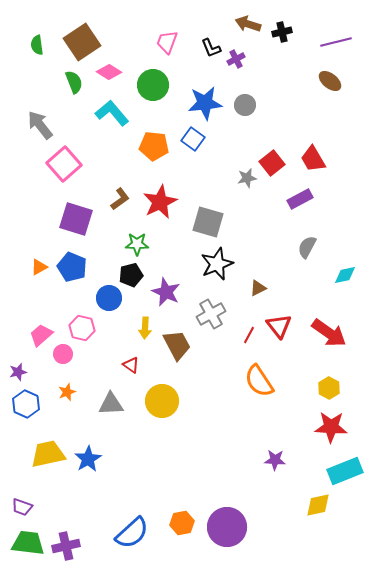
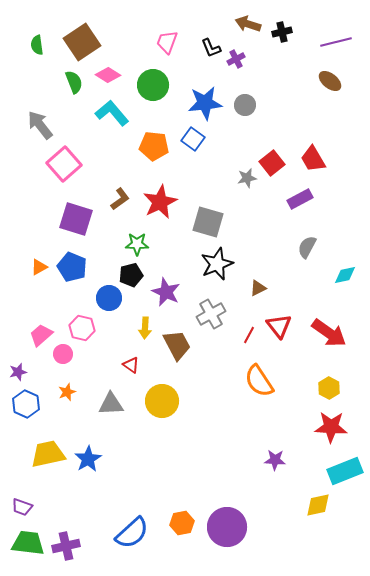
pink diamond at (109, 72): moved 1 px left, 3 px down
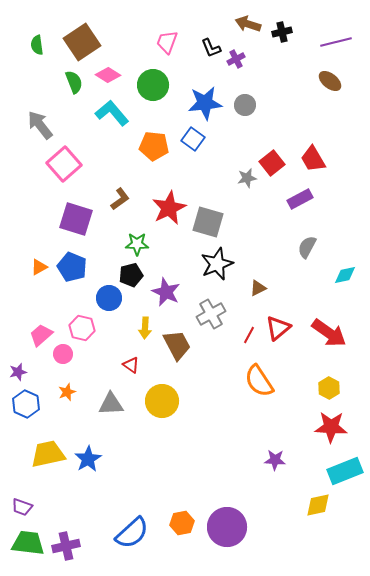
red star at (160, 202): moved 9 px right, 6 px down
red triangle at (279, 326): moved 1 px left, 2 px down; rotated 28 degrees clockwise
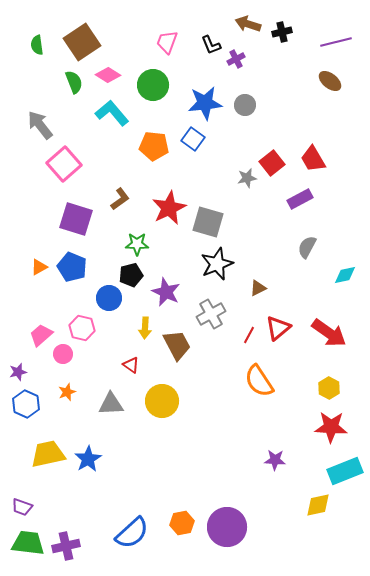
black L-shape at (211, 48): moved 3 px up
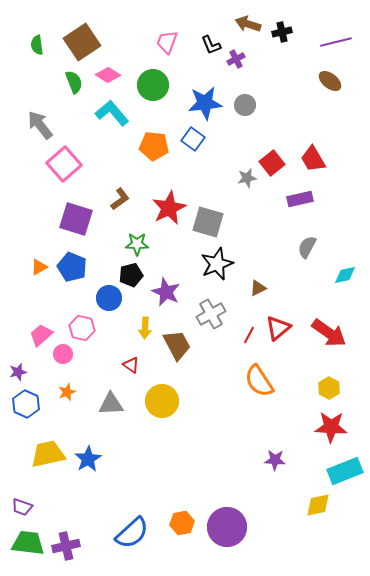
purple rectangle at (300, 199): rotated 15 degrees clockwise
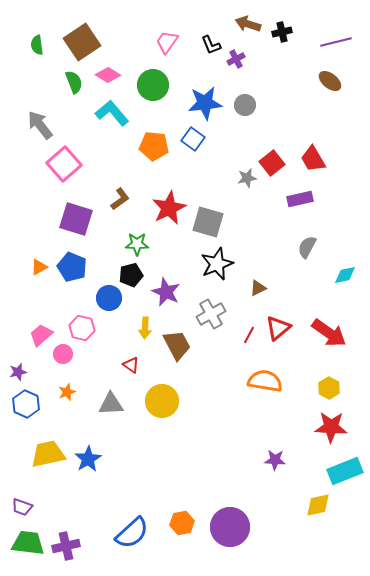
pink trapezoid at (167, 42): rotated 15 degrees clockwise
orange semicircle at (259, 381): moved 6 px right; rotated 132 degrees clockwise
purple circle at (227, 527): moved 3 px right
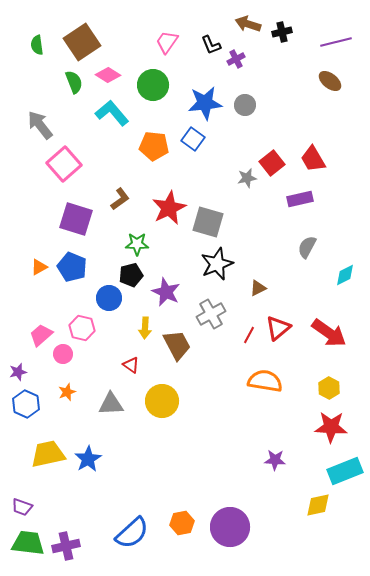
cyan diamond at (345, 275): rotated 15 degrees counterclockwise
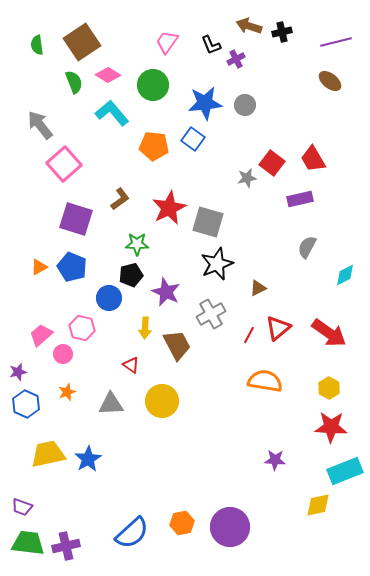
brown arrow at (248, 24): moved 1 px right, 2 px down
red square at (272, 163): rotated 15 degrees counterclockwise
